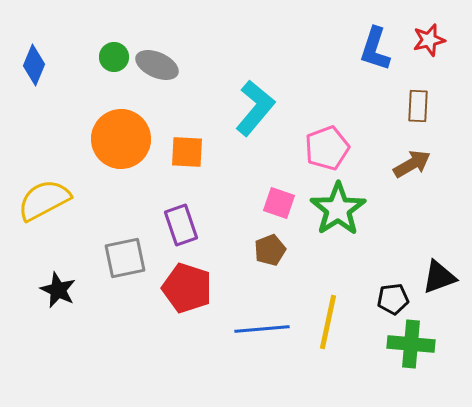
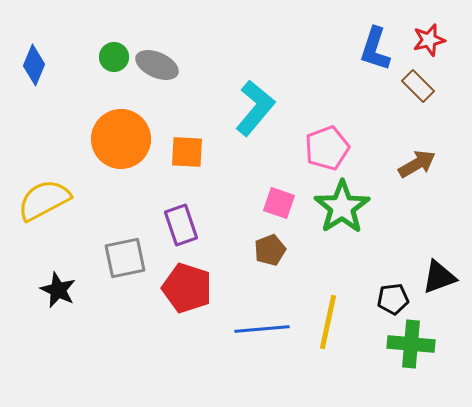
brown rectangle: moved 20 px up; rotated 48 degrees counterclockwise
brown arrow: moved 5 px right
green star: moved 4 px right, 2 px up
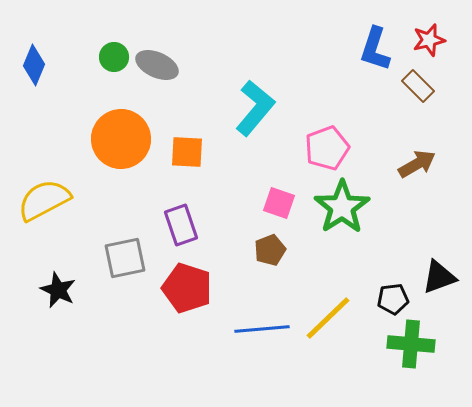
yellow line: moved 4 px up; rotated 34 degrees clockwise
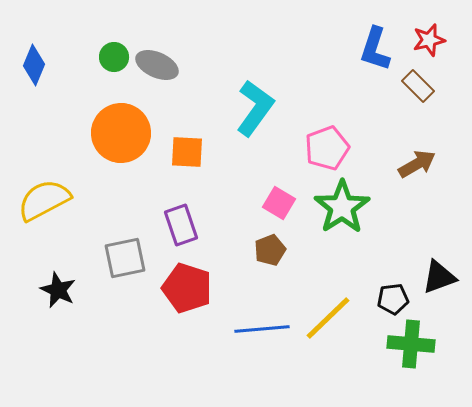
cyan L-shape: rotated 4 degrees counterclockwise
orange circle: moved 6 px up
pink square: rotated 12 degrees clockwise
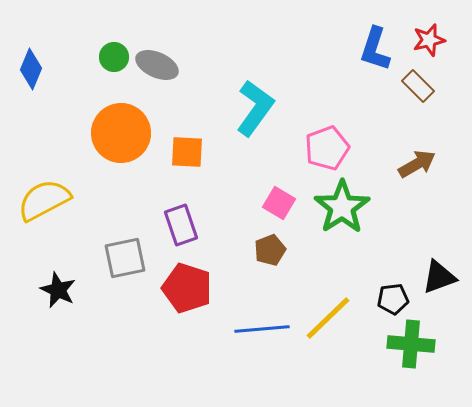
blue diamond: moved 3 px left, 4 px down
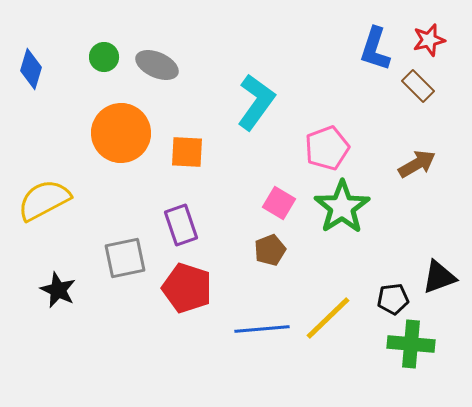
green circle: moved 10 px left
blue diamond: rotated 6 degrees counterclockwise
cyan L-shape: moved 1 px right, 6 px up
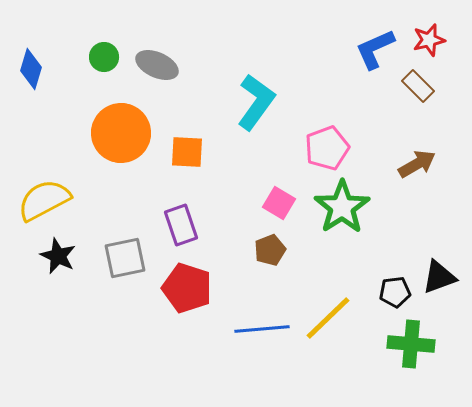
blue L-shape: rotated 48 degrees clockwise
black star: moved 34 px up
black pentagon: moved 2 px right, 7 px up
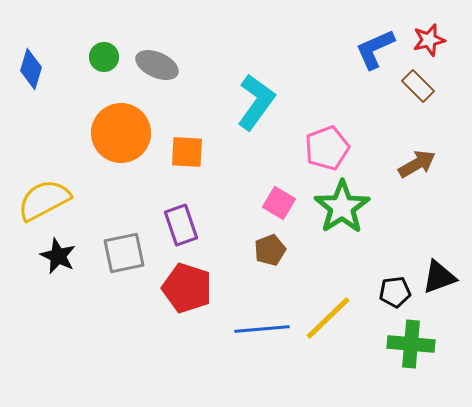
gray square: moved 1 px left, 5 px up
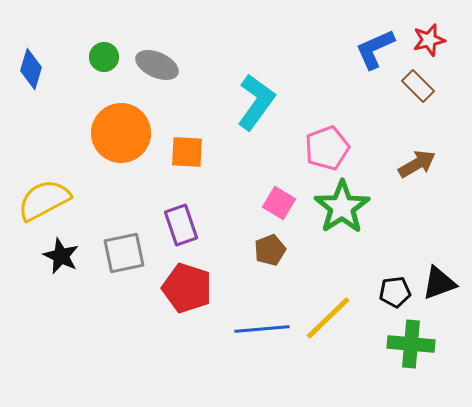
black star: moved 3 px right
black triangle: moved 6 px down
